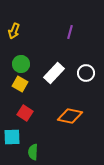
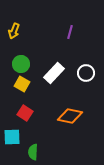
yellow square: moved 2 px right
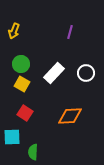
orange diamond: rotated 15 degrees counterclockwise
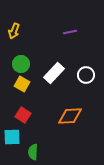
purple line: rotated 64 degrees clockwise
white circle: moved 2 px down
red square: moved 2 px left, 2 px down
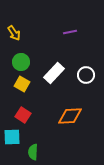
yellow arrow: moved 2 px down; rotated 56 degrees counterclockwise
green circle: moved 2 px up
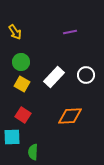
yellow arrow: moved 1 px right, 1 px up
white rectangle: moved 4 px down
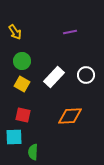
green circle: moved 1 px right, 1 px up
red square: rotated 21 degrees counterclockwise
cyan square: moved 2 px right
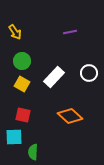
white circle: moved 3 px right, 2 px up
orange diamond: rotated 45 degrees clockwise
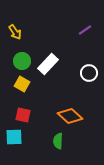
purple line: moved 15 px right, 2 px up; rotated 24 degrees counterclockwise
white rectangle: moved 6 px left, 13 px up
green semicircle: moved 25 px right, 11 px up
